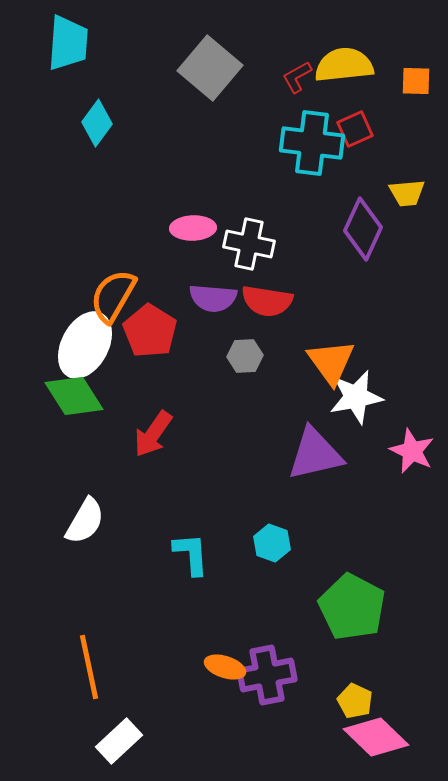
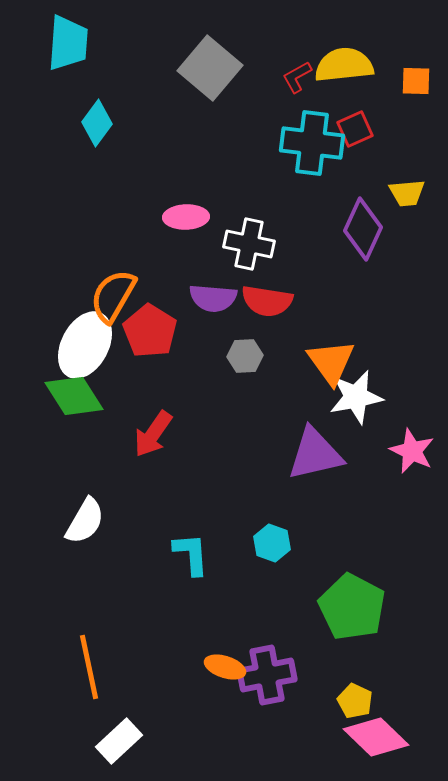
pink ellipse: moved 7 px left, 11 px up
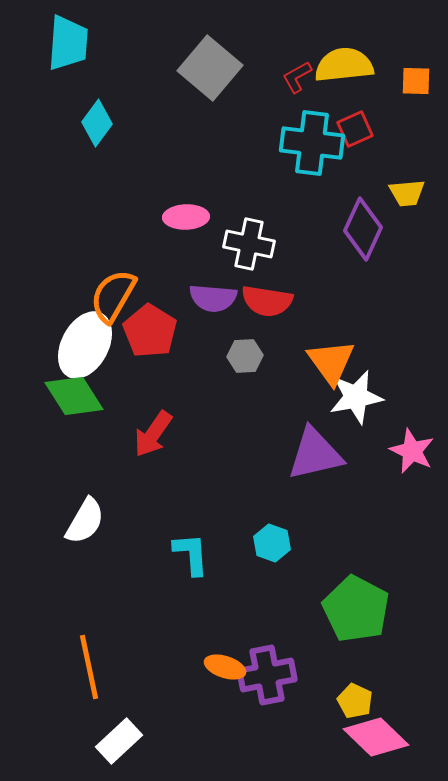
green pentagon: moved 4 px right, 2 px down
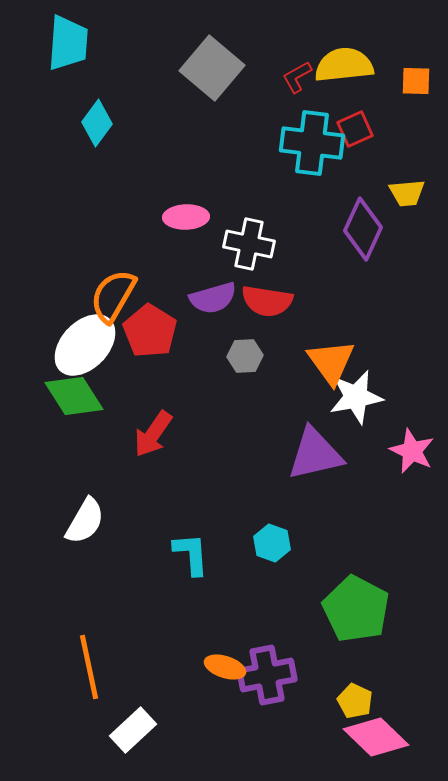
gray square: moved 2 px right
purple semicircle: rotated 21 degrees counterclockwise
white ellipse: rotated 16 degrees clockwise
white rectangle: moved 14 px right, 11 px up
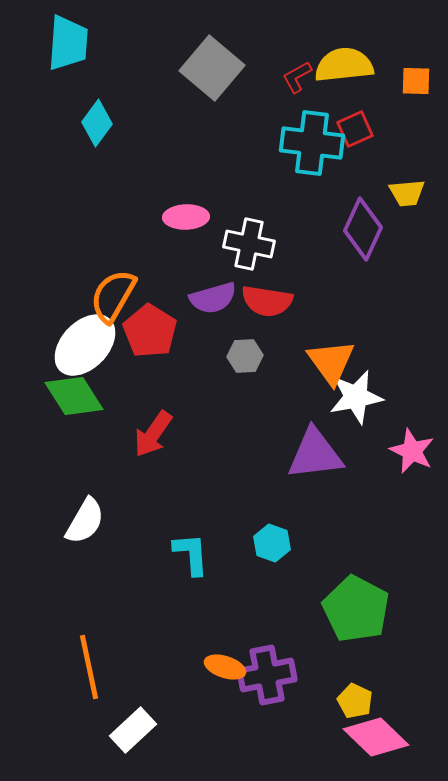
purple triangle: rotated 6 degrees clockwise
